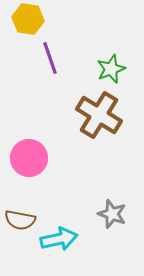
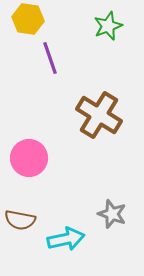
green star: moved 3 px left, 43 px up
cyan arrow: moved 7 px right
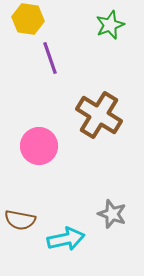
green star: moved 2 px right, 1 px up
pink circle: moved 10 px right, 12 px up
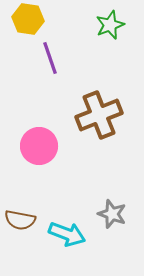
brown cross: rotated 36 degrees clockwise
cyan arrow: moved 1 px right, 5 px up; rotated 33 degrees clockwise
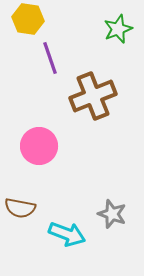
green star: moved 8 px right, 4 px down
brown cross: moved 6 px left, 19 px up
brown semicircle: moved 12 px up
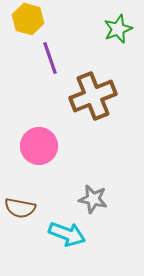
yellow hexagon: rotated 8 degrees clockwise
gray star: moved 19 px left, 15 px up; rotated 8 degrees counterclockwise
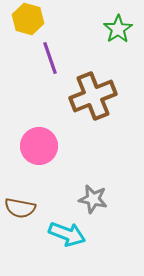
green star: rotated 12 degrees counterclockwise
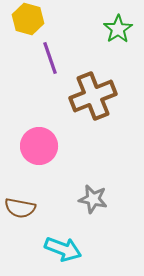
cyan arrow: moved 4 px left, 15 px down
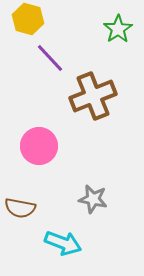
purple line: rotated 24 degrees counterclockwise
cyan arrow: moved 6 px up
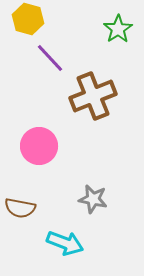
cyan arrow: moved 2 px right
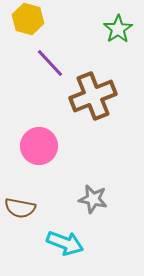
purple line: moved 5 px down
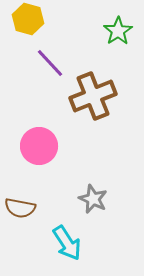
green star: moved 2 px down
gray star: rotated 12 degrees clockwise
cyan arrow: moved 2 px right; rotated 36 degrees clockwise
